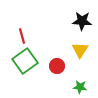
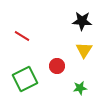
red line: rotated 42 degrees counterclockwise
yellow triangle: moved 4 px right
green square: moved 18 px down; rotated 10 degrees clockwise
green star: moved 1 px down; rotated 16 degrees counterclockwise
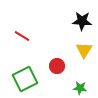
green star: rotated 16 degrees clockwise
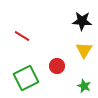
green square: moved 1 px right, 1 px up
green star: moved 4 px right, 2 px up; rotated 16 degrees clockwise
